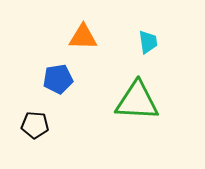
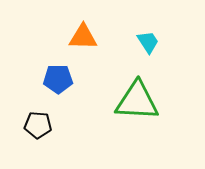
cyan trapezoid: rotated 25 degrees counterclockwise
blue pentagon: rotated 8 degrees clockwise
black pentagon: moved 3 px right
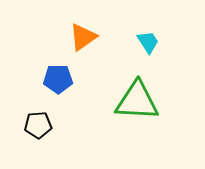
orange triangle: rotated 36 degrees counterclockwise
black pentagon: rotated 8 degrees counterclockwise
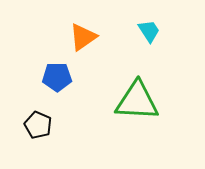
cyan trapezoid: moved 1 px right, 11 px up
blue pentagon: moved 1 px left, 2 px up
black pentagon: rotated 28 degrees clockwise
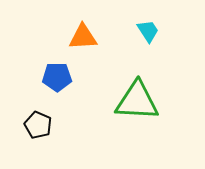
cyan trapezoid: moved 1 px left
orange triangle: rotated 32 degrees clockwise
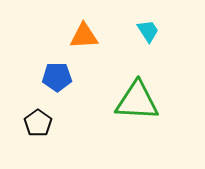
orange triangle: moved 1 px right, 1 px up
black pentagon: moved 2 px up; rotated 12 degrees clockwise
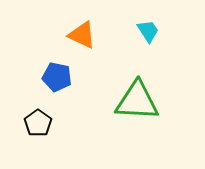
orange triangle: moved 2 px left, 1 px up; rotated 28 degrees clockwise
blue pentagon: rotated 12 degrees clockwise
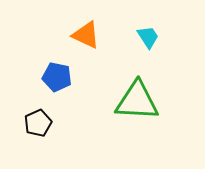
cyan trapezoid: moved 6 px down
orange triangle: moved 4 px right
black pentagon: rotated 12 degrees clockwise
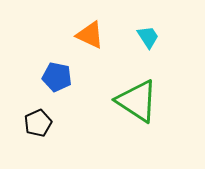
orange triangle: moved 4 px right
green triangle: rotated 30 degrees clockwise
